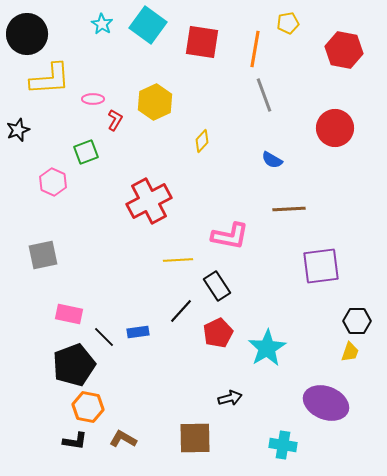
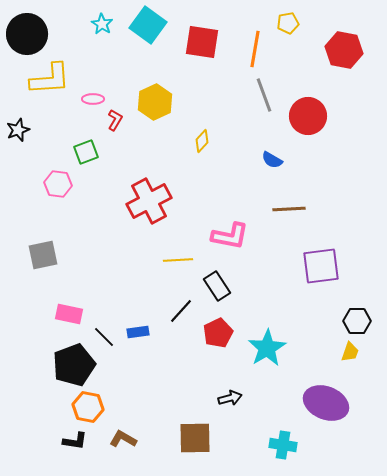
red circle at (335, 128): moved 27 px left, 12 px up
pink hexagon at (53, 182): moved 5 px right, 2 px down; rotated 16 degrees counterclockwise
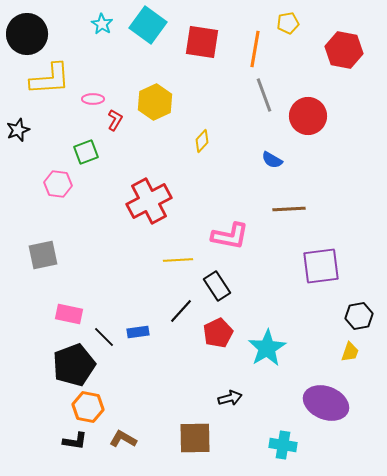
black hexagon at (357, 321): moved 2 px right, 5 px up; rotated 12 degrees counterclockwise
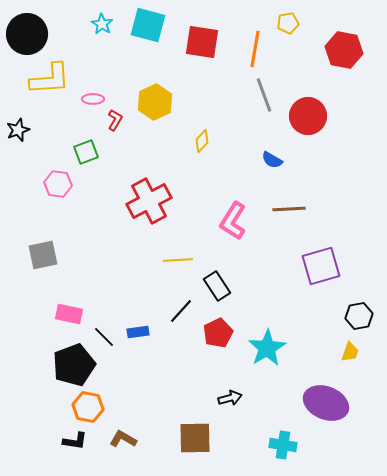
cyan square at (148, 25): rotated 21 degrees counterclockwise
pink L-shape at (230, 236): moved 3 px right, 15 px up; rotated 111 degrees clockwise
purple square at (321, 266): rotated 9 degrees counterclockwise
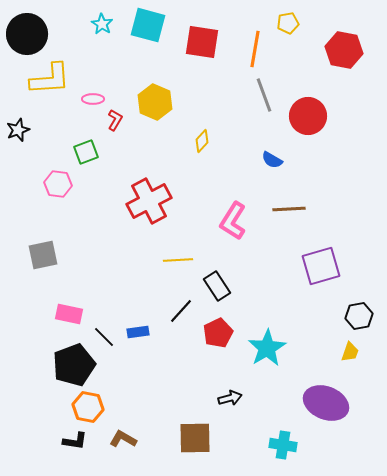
yellow hexagon at (155, 102): rotated 12 degrees counterclockwise
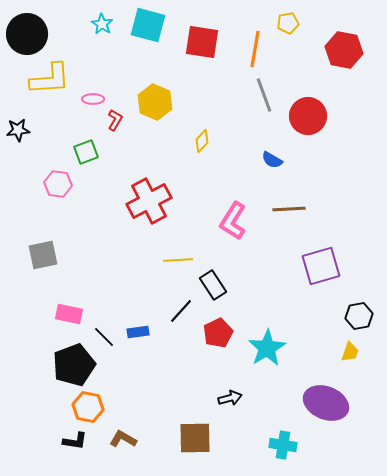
black star at (18, 130): rotated 15 degrees clockwise
black rectangle at (217, 286): moved 4 px left, 1 px up
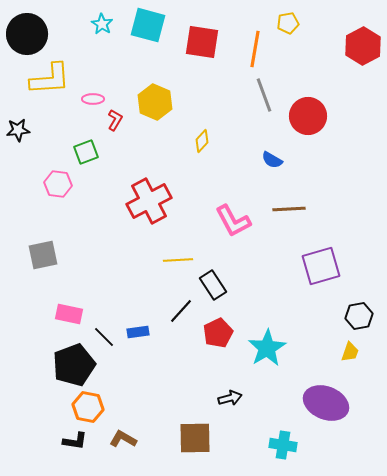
red hexagon at (344, 50): moved 19 px right, 4 px up; rotated 21 degrees clockwise
pink L-shape at (233, 221): rotated 60 degrees counterclockwise
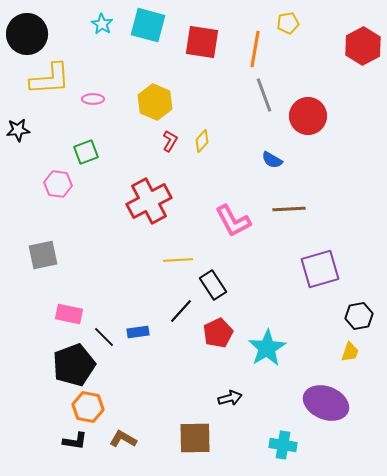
red L-shape at (115, 120): moved 55 px right, 21 px down
purple square at (321, 266): moved 1 px left, 3 px down
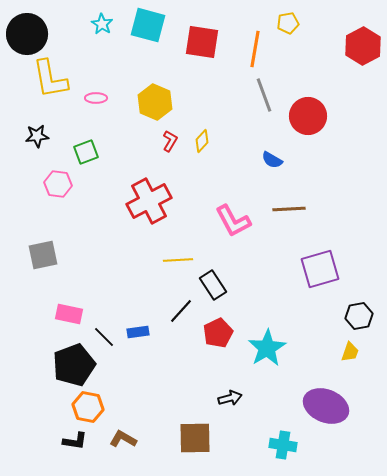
yellow L-shape at (50, 79): rotated 84 degrees clockwise
pink ellipse at (93, 99): moved 3 px right, 1 px up
black star at (18, 130): moved 19 px right, 6 px down
purple ellipse at (326, 403): moved 3 px down
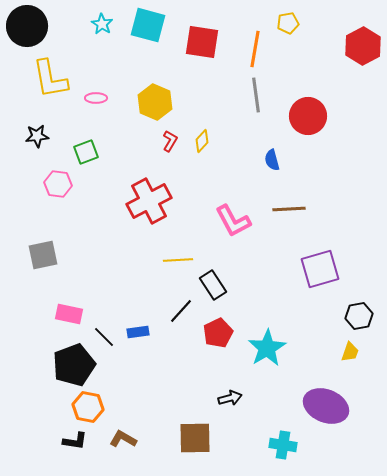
black circle at (27, 34): moved 8 px up
gray line at (264, 95): moved 8 px left; rotated 12 degrees clockwise
blue semicircle at (272, 160): rotated 45 degrees clockwise
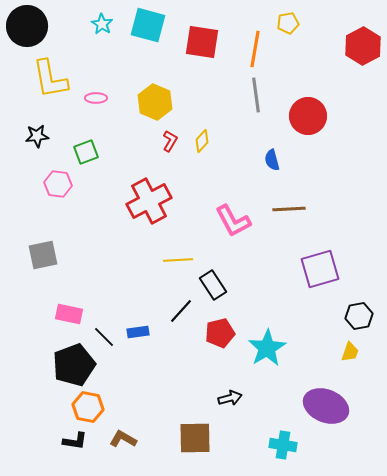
red pentagon at (218, 333): moved 2 px right; rotated 12 degrees clockwise
